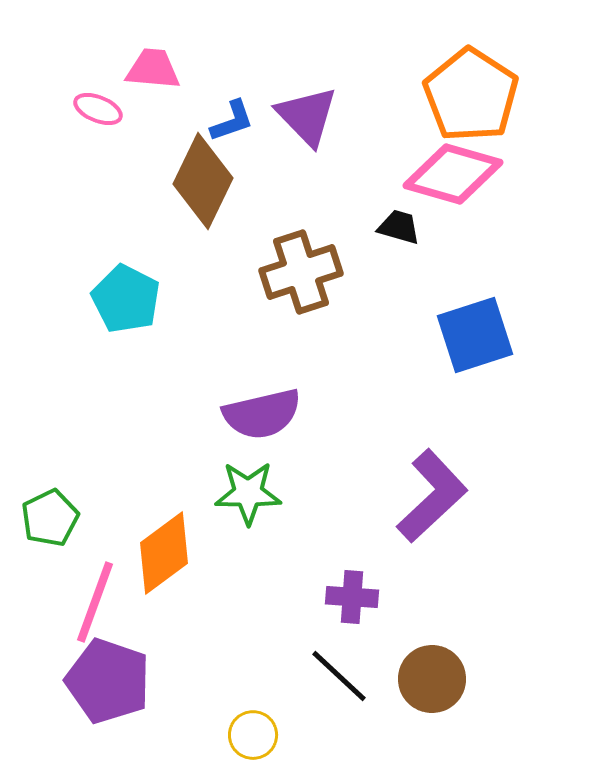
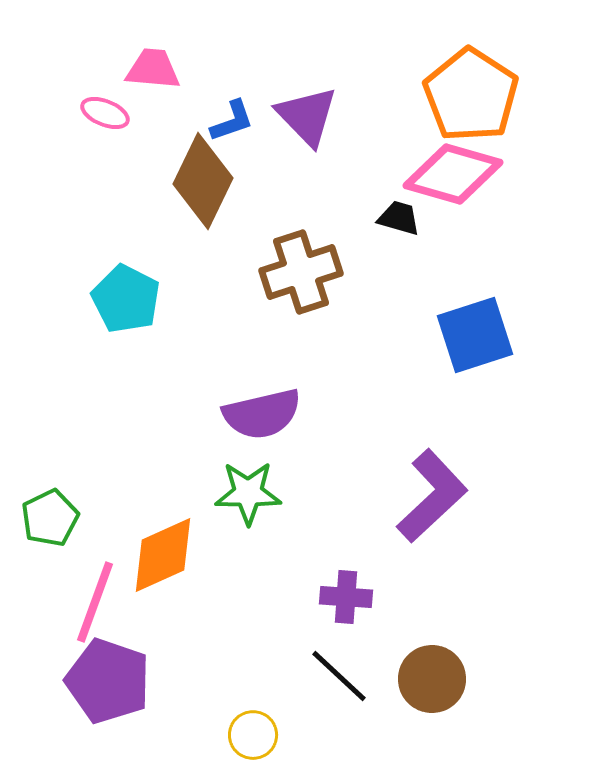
pink ellipse: moved 7 px right, 4 px down
black trapezoid: moved 9 px up
orange diamond: moved 1 px left, 2 px down; rotated 12 degrees clockwise
purple cross: moved 6 px left
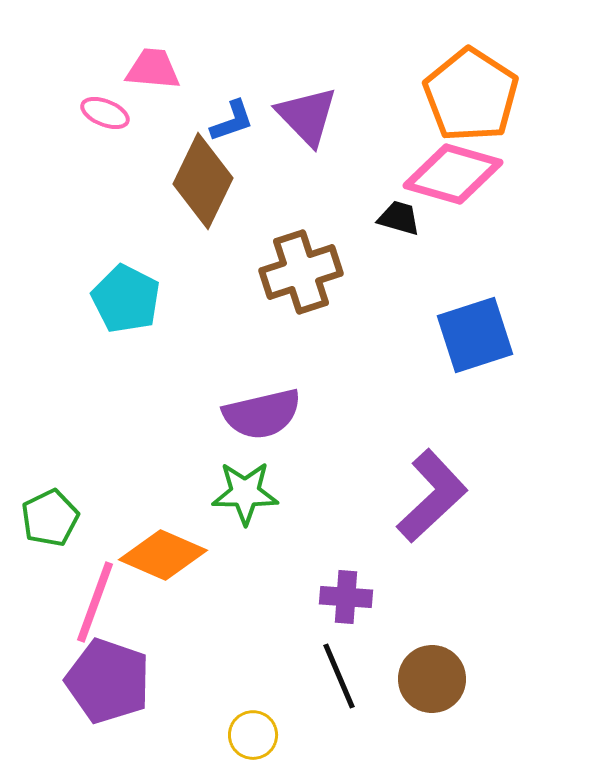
green star: moved 3 px left
orange diamond: rotated 48 degrees clockwise
black line: rotated 24 degrees clockwise
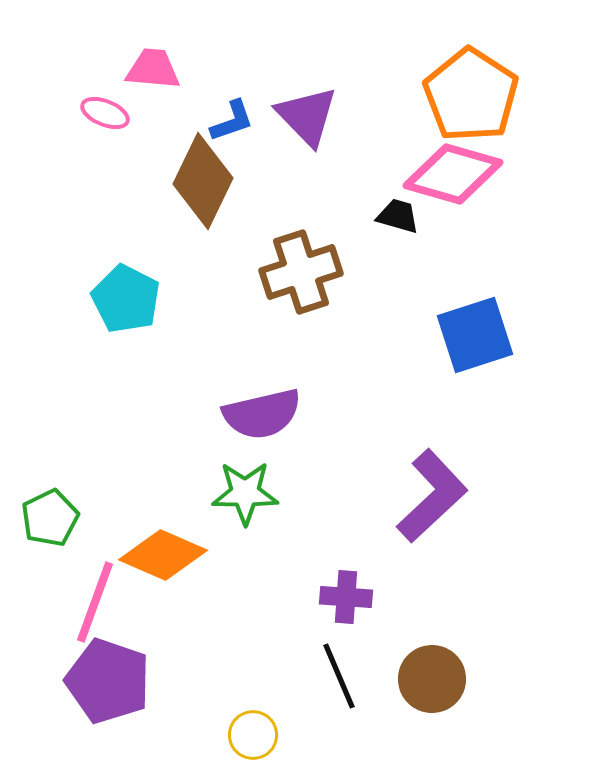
black trapezoid: moved 1 px left, 2 px up
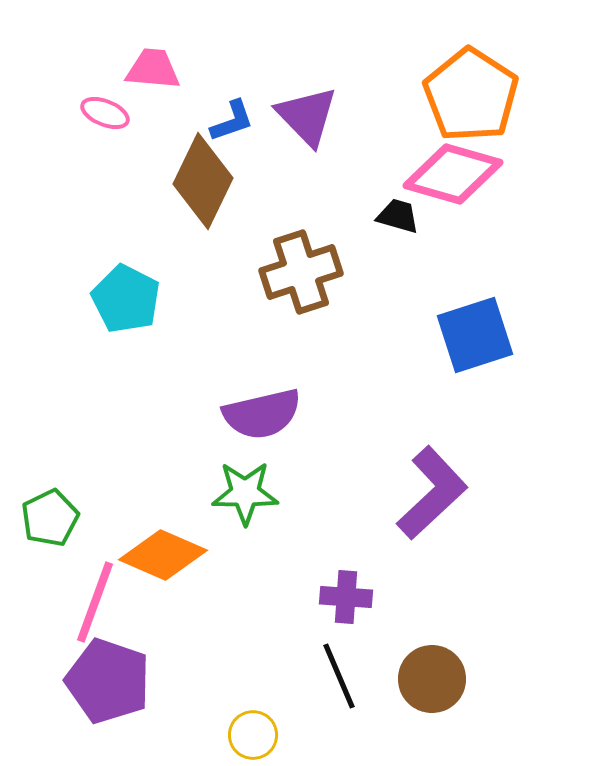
purple L-shape: moved 3 px up
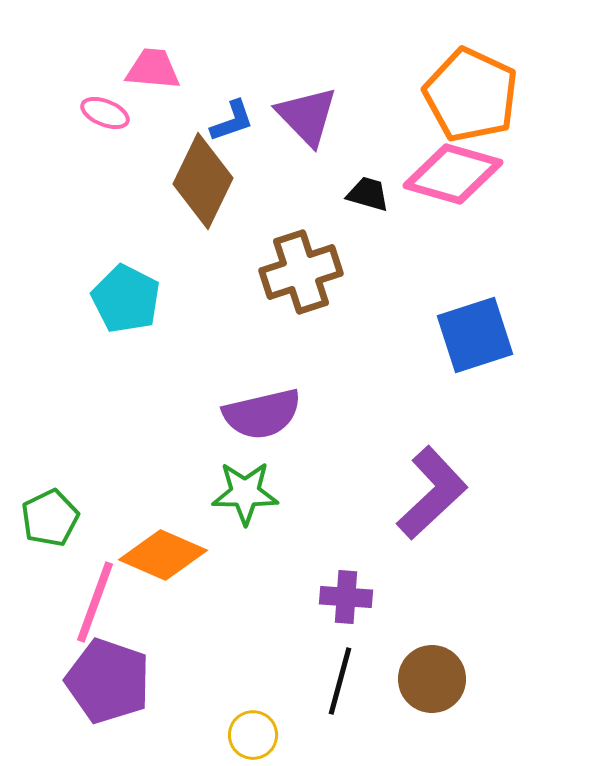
orange pentagon: rotated 8 degrees counterclockwise
black trapezoid: moved 30 px left, 22 px up
black line: moved 1 px right, 5 px down; rotated 38 degrees clockwise
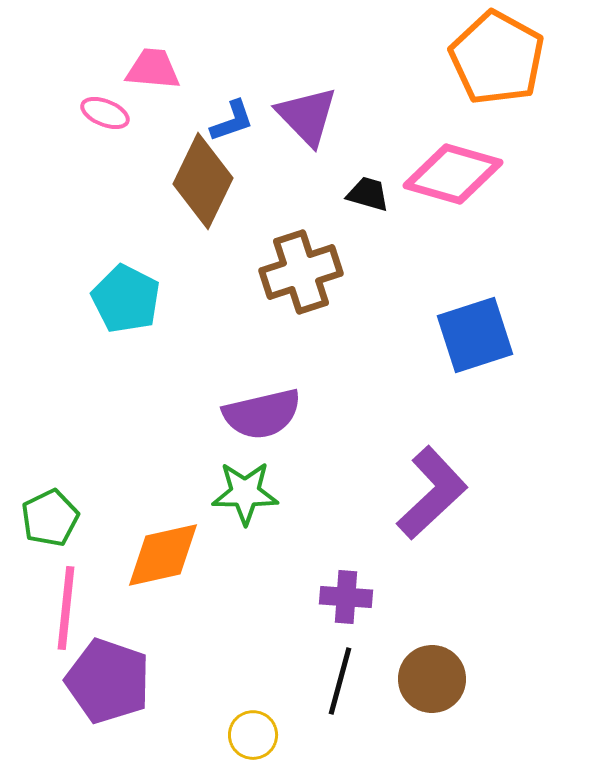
orange pentagon: moved 26 px right, 37 px up; rotated 4 degrees clockwise
orange diamond: rotated 36 degrees counterclockwise
pink line: moved 29 px left, 6 px down; rotated 14 degrees counterclockwise
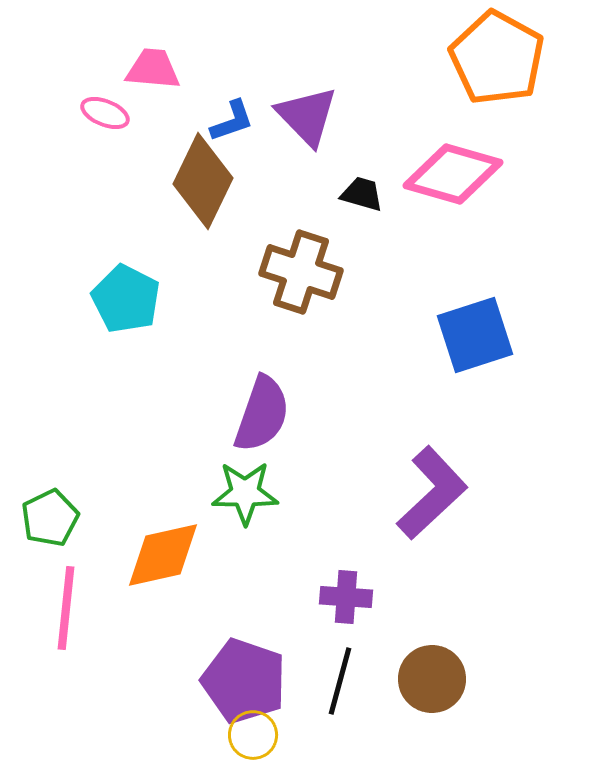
black trapezoid: moved 6 px left
brown cross: rotated 36 degrees clockwise
purple semicircle: rotated 58 degrees counterclockwise
purple pentagon: moved 136 px right
